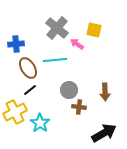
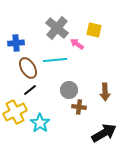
blue cross: moved 1 px up
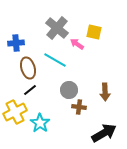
yellow square: moved 2 px down
cyan line: rotated 35 degrees clockwise
brown ellipse: rotated 15 degrees clockwise
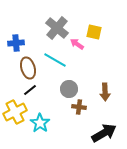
gray circle: moved 1 px up
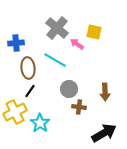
brown ellipse: rotated 10 degrees clockwise
black line: moved 1 px down; rotated 16 degrees counterclockwise
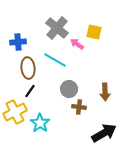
blue cross: moved 2 px right, 1 px up
